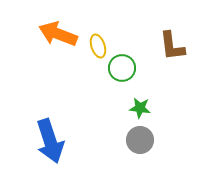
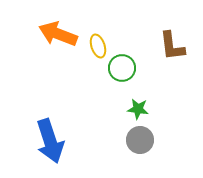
green star: moved 2 px left, 1 px down
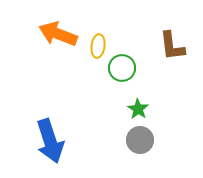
yellow ellipse: rotated 25 degrees clockwise
green star: rotated 25 degrees clockwise
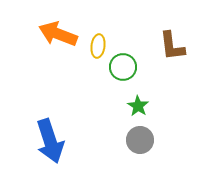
green circle: moved 1 px right, 1 px up
green star: moved 3 px up
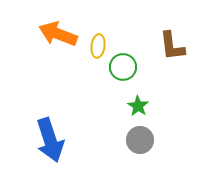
blue arrow: moved 1 px up
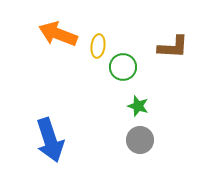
brown L-shape: moved 1 px right, 1 px down; rotated 80 degrees counterclockwise
green star: rotated 15 degrees counterclockwise
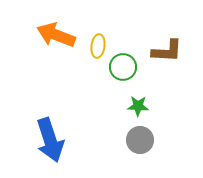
orange arrow: moved 2 px left, 1 px down
brown L-shape: moved 6 px left, 4 px down
green star: rotated 15 degrees counterclockwise
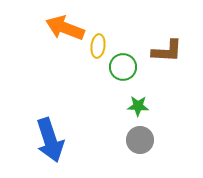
orange arrow: moved 9 px right, 7 px up
